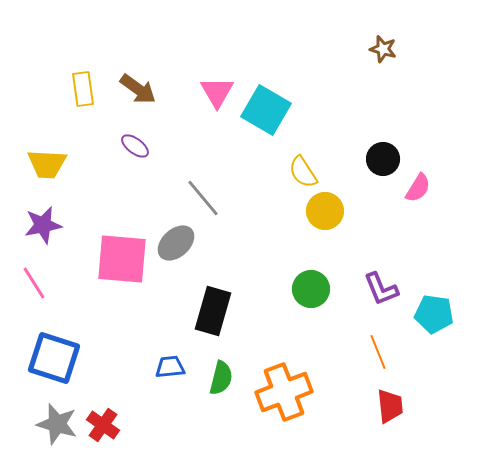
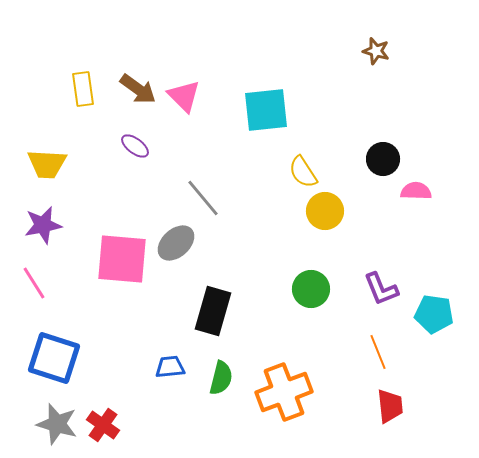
brown star: moved 7 px left, 2 px down
pink triangle: moved 33 px left, 4 px down; rotated 15 degrees counterclockwise
cyan square: rotated 36 degrees counterclockwise
pink semicircle: moved 2 px left, 3 px down; rotated 120 degrees counterclockwise
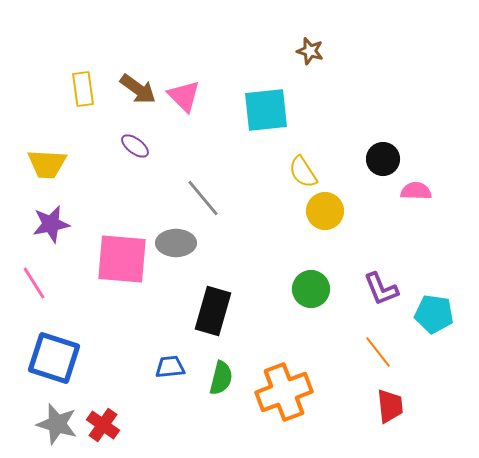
brown star: moved 66 px left
purple star: moved 8 px right, 1 px up
gray ellipse: rotated 42 degrees clockwise
orange line: rotated 16 degrees counterclockwise
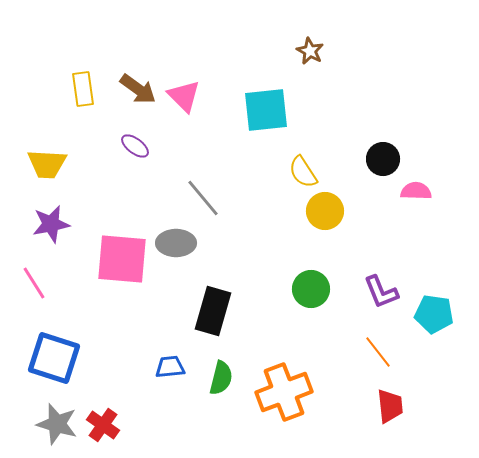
brown star: rotated 12 degrees clockwise
purple L-shape: moved 3 px down
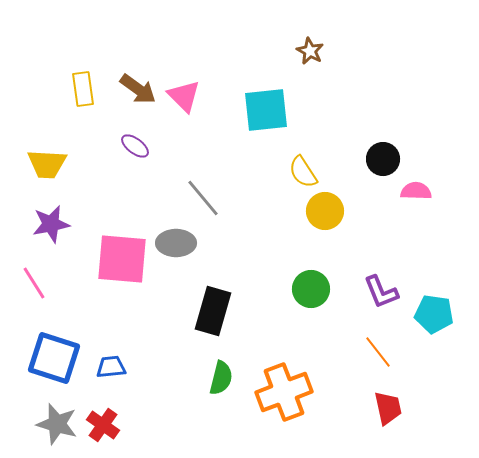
blue trapezoid: moved 59 px left
red trapezoid: moved 2 px left, 2 px down; rotated 6 degrees counterclockwise
